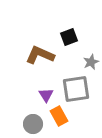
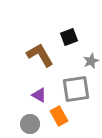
brown L-shape: rotated 36 degrees clockwise
gray star: moved 1 px up
purple triangle: moved 7 px left; rotated 28 degrees counterclockwise
gray circle: moved 3 px left
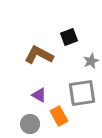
brown L-shape: moved 1 px left; rotated 32 degrees counterclockwise
gray square: moved 6 px right, 4 px down
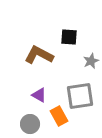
black square: rotated 24 degrees clockwise
gray square: moved 2 px left, 3 px down
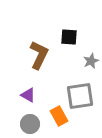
brown L-shape: rotated 88 degrees clockwise
purple triangle: moved 11 px left
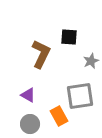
brown L-shape: moved 2 px right, 1 px up
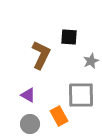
brown L-shape: moved 1 px down
gray square: moved 1 px right, 1 px up; rotated 8 degrees clockwise
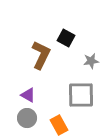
black square: moved 3 px left, 1 px down; rotated 24 degrees clockwise
gray star: rotated 14 degrees clockwise
orange rectangle: moved 9 px down
gray circle: moved 3 px left, 6 px up
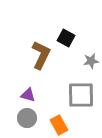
purple triangle: rotated 14 degrees counterclockwise
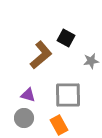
brown L-shape: rotated 24 degrees clockwise
gray square: moved 13 px left
gray circle: moved 3 px left
